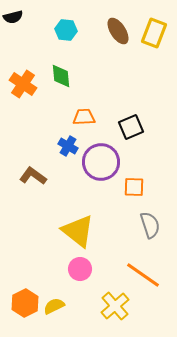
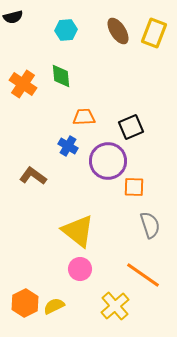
cyan hexagon: rotated 10 degrees counterclockwise
purple circle: moved 7 px right, 1 px up
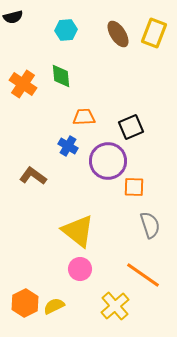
brown ellipse: moved 3 px down
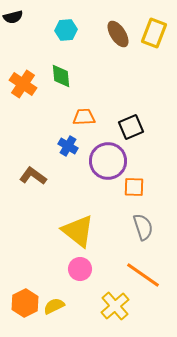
gray semicircle: moved 7 px left, 2 px down
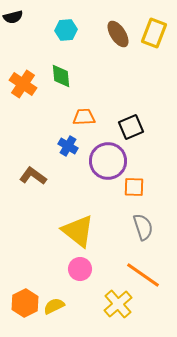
yellow cross: moved 3 px right, 2 px up
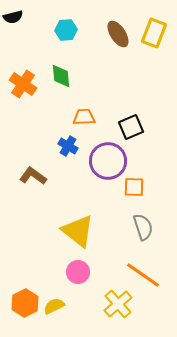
pink circle: moved 2 px left, 3 px down
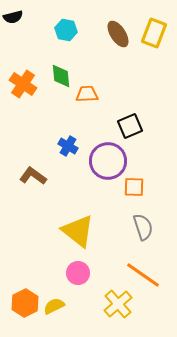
cyan hexagon: rotated 15 degrees clockwise
orange trapezoid: moved 3 px right, 23 px up
black square: moved 1 px left, 1 px up
pink circle: moved 1 px down
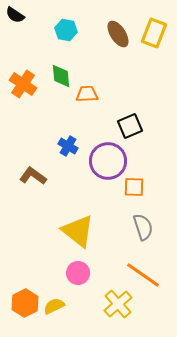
black semicircle: moved 2 px right, 2 px up; rotated 48 degrees clockwise
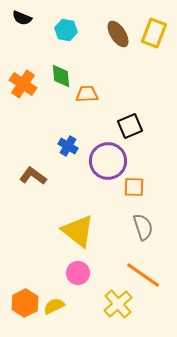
black semicircle: moved 7 px right, 3 px down; rotated 12 degrees counterclockwise
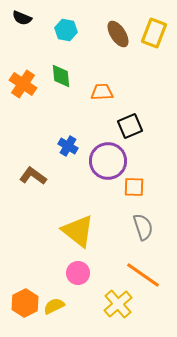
orange trapezoid: moved 15 px right, 2 px up
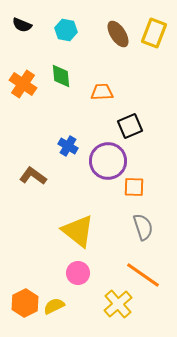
black semicircle: moved 7 px down
